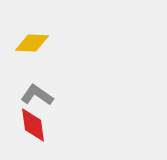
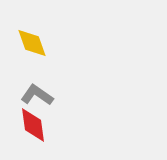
yellow diamond: rotated 68 degrees clockwise
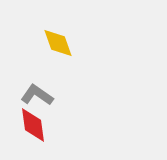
yellow diamond: moved 26 px right
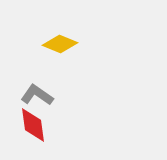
yellow diamond: moved 2 px right, 1 px down; rotated 48 degrees counterclockwise
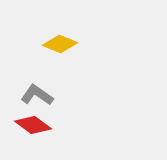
red diamond: rotated 45 degrees counterclockwise
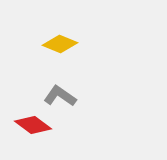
gray L-shape: moved 23 px right, 1 px down
